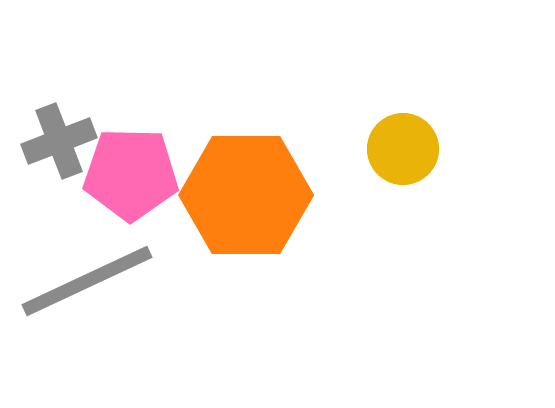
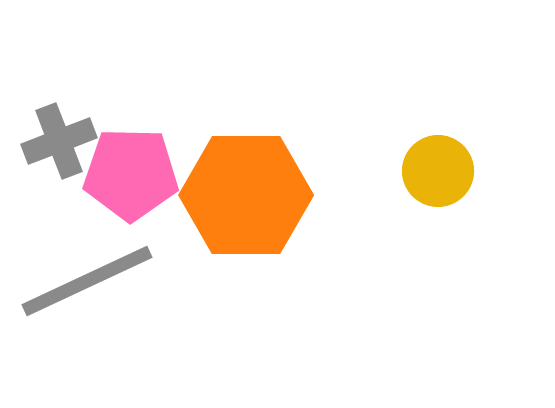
yellow circle: moved 35 px right, 22 px down
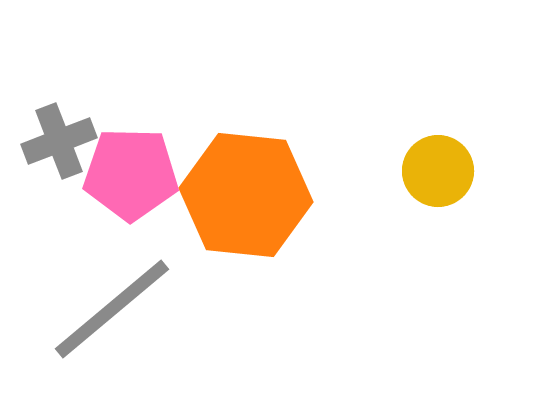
orange hexagon: rotated 6 degrees clockwise
gray line: moved 25 px right, 28 px down; rotated 15 degrees counterclockwise
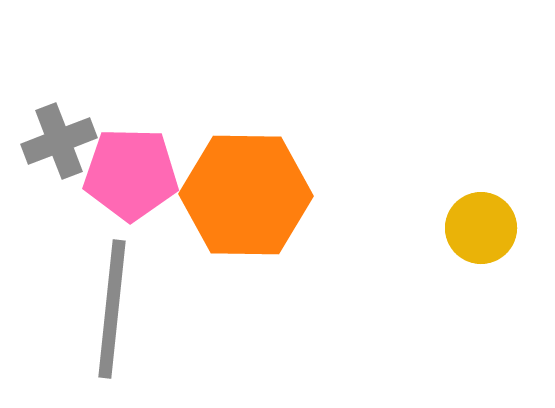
yellow circle: moved 43 px right, 57 px down
orange hexagon: rotated 5 degrees counterclockwise
gray line: rotated 44 degrees counterclockwise
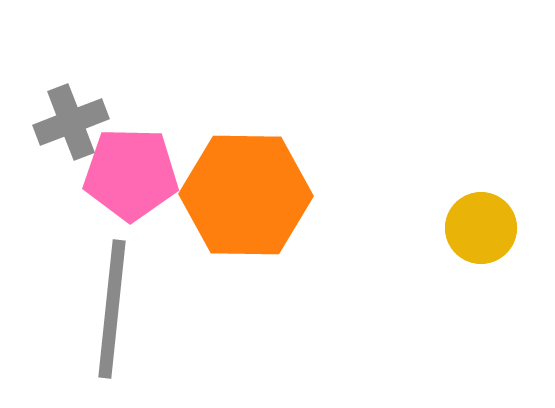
gray cross: moved 12 px right, 19 px up
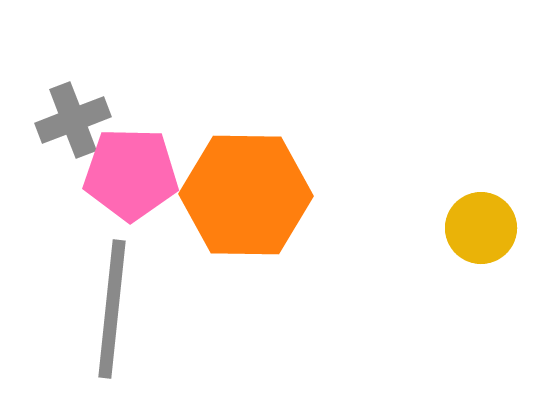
gray cross: moved 2 px right, 2 px up
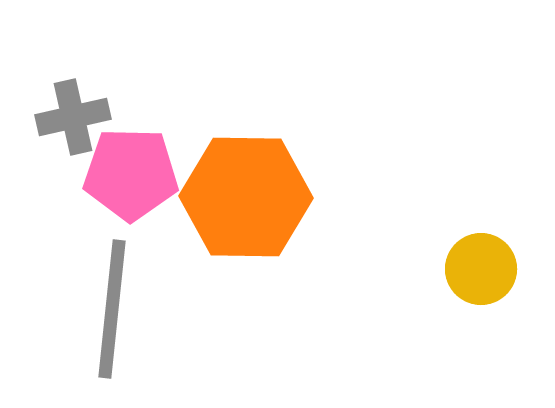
gray cross: moved 3 px up; rotated 8 degrees clockwise
orange hexagon: moved 2 px down
yellow circle: moved 41 px down
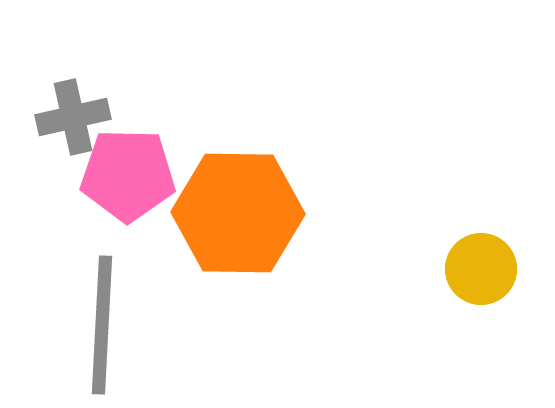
pink pentagon: moved 3 px left, 1 px down
orange hexagon: moved 8 px left, 16 px down
gray line: moved 10 px left, 16 px down; rotated 3 degrees counterclockwise
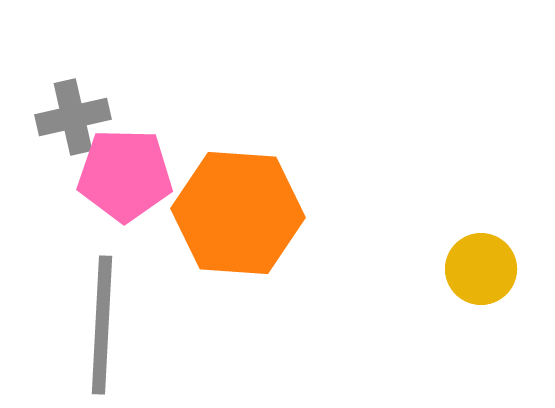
pink pentagon: moved 3 px left
orange hexagon: rotated 3 degrees clockwise
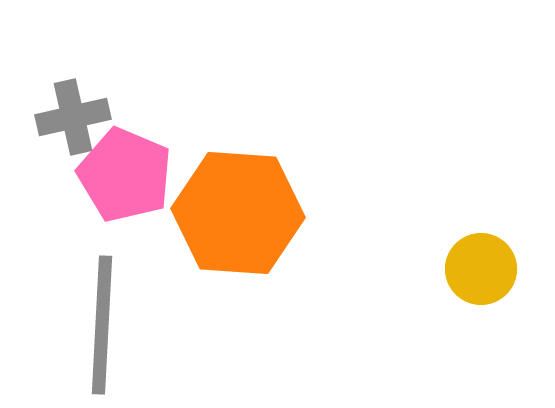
pink pentagon: rotated 22 degrees clockwise
